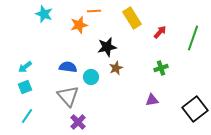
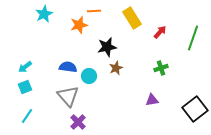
cyan star: rotated 24 degrees clockwise
cyan circle: moved 2 px left, 1 px up
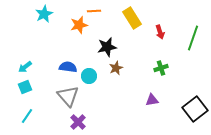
red arrow: rotated 120 degrees clockwise
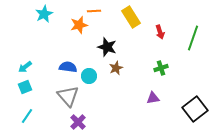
yellow rectangle: moved 1 px left, 1 px up
black star: rotated 30 degrees clockwise
purple triangle: moved 1 px right, 2 px up
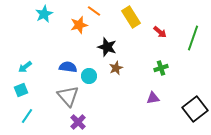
orange line: rotated 40 degrees clockwise
red arrow: rotated 32 degrees counterclockwise
cyan square: moved 4 px left, 3 px down
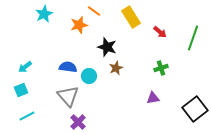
cyan line: rotated 28 degrees clockwise
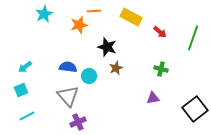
orange line: rotated 40 degrees counterclockwise
yellow rectangle: rotated 30 degrees counterclockwise
green cross: moved 1 px down; rotated 32 degrees clockwise
purple cross: rotated 21 degrees clockwise
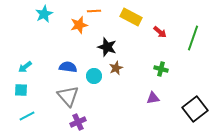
cyan circle: moved 5 px right
cyan square: rotated 24 degrees clockwise
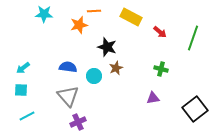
cyan star: rotated 30 degrees clockwise
cyan arrow: moved 2 px left, 1 px down
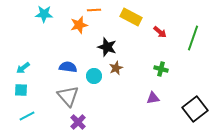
orange line: moved 1 px up
purple cross: rotated 21 degrees counterclockwise
